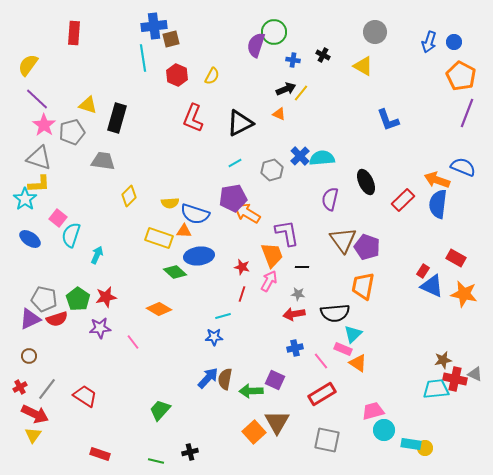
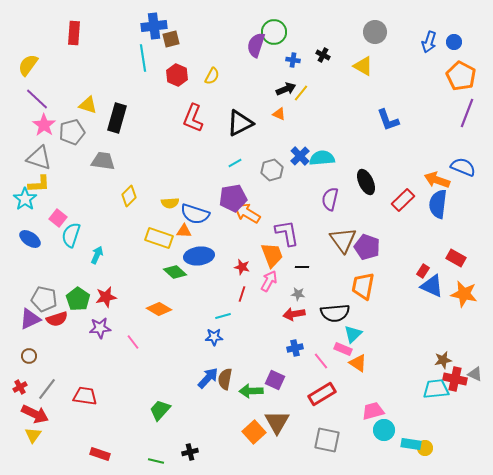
red trapezoid at (85, 396): rotated 25 degrees counterclockwise
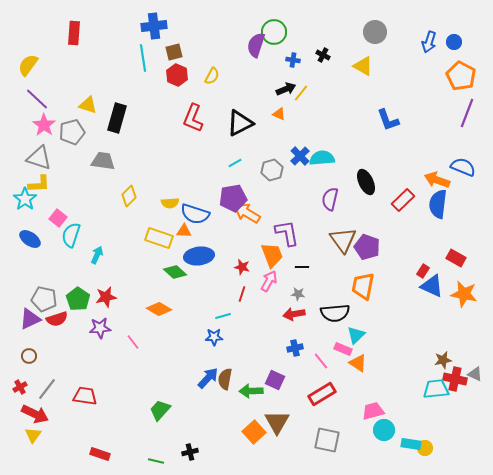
brown square at (171, 39): moved 3 px right, 13 px down
cyan triangle at (353, 334): moved 3 px right, 1 px down
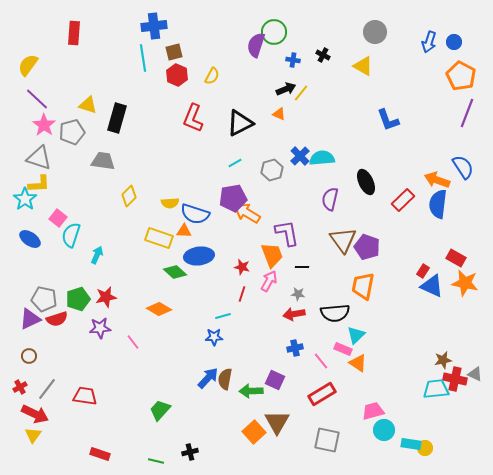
blue semicircle at (463, 167): rotated 35 degrees clockwise
orange star at (464, 294): moved 1 px right, 11 px up
green pentagon at (78, 299): rotated 20 degrees clockwise
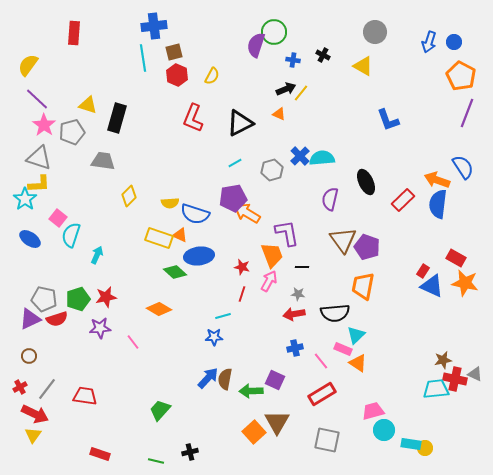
orange triangle at (184, 231): moved 4 px left, 4 px down; rotated 21 degrees clockwise
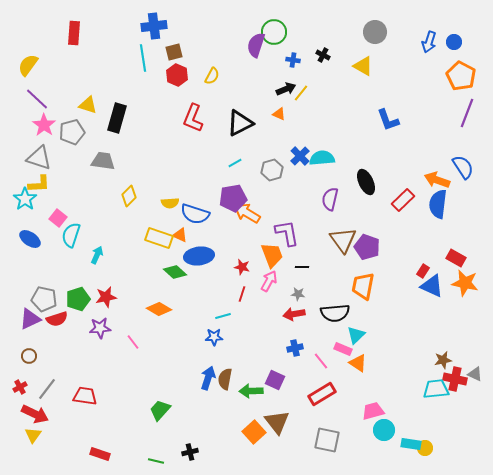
blue arrow at (208, 378): rotated 25 degrees counterclockwise
brown triangle at (277, 422): rotated 8 degrees counterclockwise
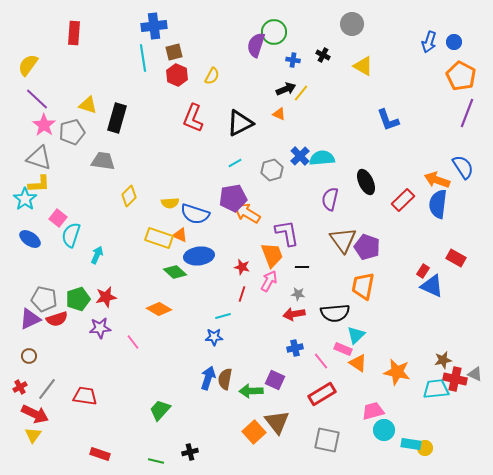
gray circle at (375, 32): moved 23 px left, 8 px up
orange star at (465, 283): moved 68 px left, 89 px down
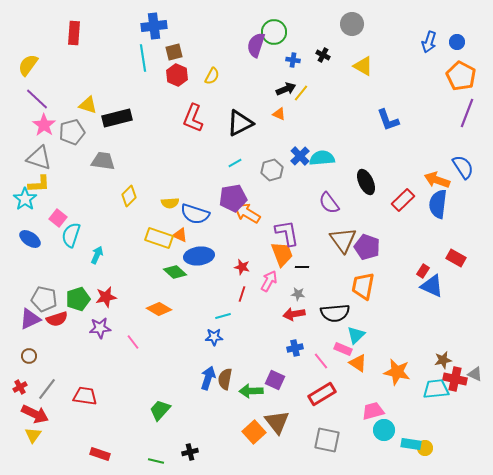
blue circle at (454, 42): moved 3 px right
black rectangle at (117, 118): rotated 60 degrees clockwise
purple semicircle at (330, 199): moved 1 px left, 4 px down; rotated 50 degrees counterclockwise
orange trapezoid at (272, 255): moved 10 px right, 1 px up
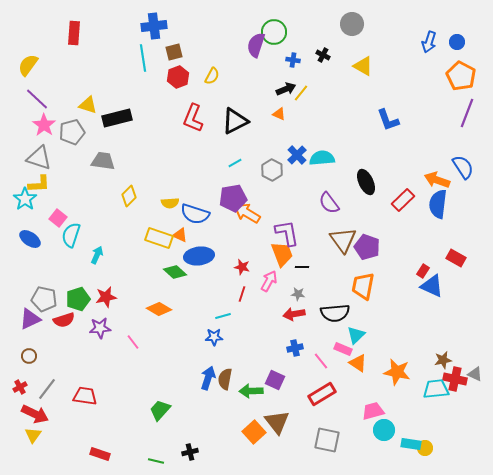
red hexagon at (177, 75): moved 1 px right, 2 px down; rotated 15 degrees clockwise
black triangle at (240, 123): moved 5 px left, 2 px up
blue cross at (300, 156): moved 3 px left, 1 px up
gray hexagon at (272, 170): rotated 15 degrees counterclockwise
red semicircle at (57, 319): moved 7 px right, 1 px down
